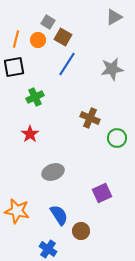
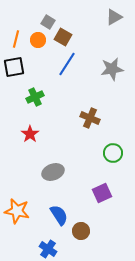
green circle: moved 4 px left, 15 px down
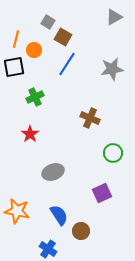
orange circle: moved 4 px left, 10 px down
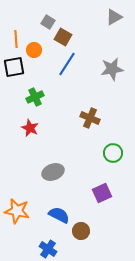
orange line: rotated 18 degrees counterclockwise
red star: moved 6 px up; rotated 12 degrees counterclockwise
blue semicircle: rotated 30 degrees counterclockwise
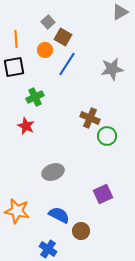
gray triangle: moved 6 px right, 5 px up
gray square: rotated 16 degrees clockwise
orange circle: moved 11 px right
red star: moved 4 px left, 2 px up
green circle: moved 6 px left, 17 px up
purple square: moved 1 px right, 1 px down
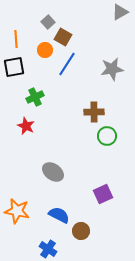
brown cross: moved 4 px right, 6 px up; rotated 24 degrees counterclockwise
gray ellipse: rotated 55 degrees clockwise
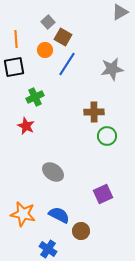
orange star: moved 6 px right, 3 px down
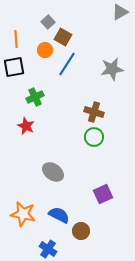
brown cross: rotated 18 degrees clockwise
green circle: moved 13 px left, 1 px down
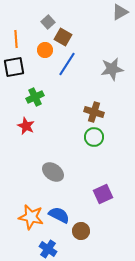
orange star: moved 8 px right, 3 px down
